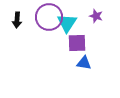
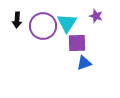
purple circle: moved 6 px left, 9 px down
blue triangle: rotated 28 degrees counterclockwise
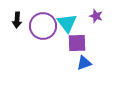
cyan triangle: rotated 10 degrees counterclockwise
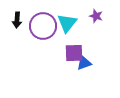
cyan triangle: rotated 15 degrees clockwise
purple square: moved 3 px left, 10 px down
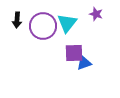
purple star: moved 2 px up
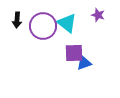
purple star: moved 2 px right, 1 px down
cyan triangle: rotated 30 degrees counterclockwise
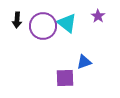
purple star: moved 1 px down; rotated 16 degrees clockwise
purple square: moved 9 px left, 25 px down
blue triangle: moved 1 px up
